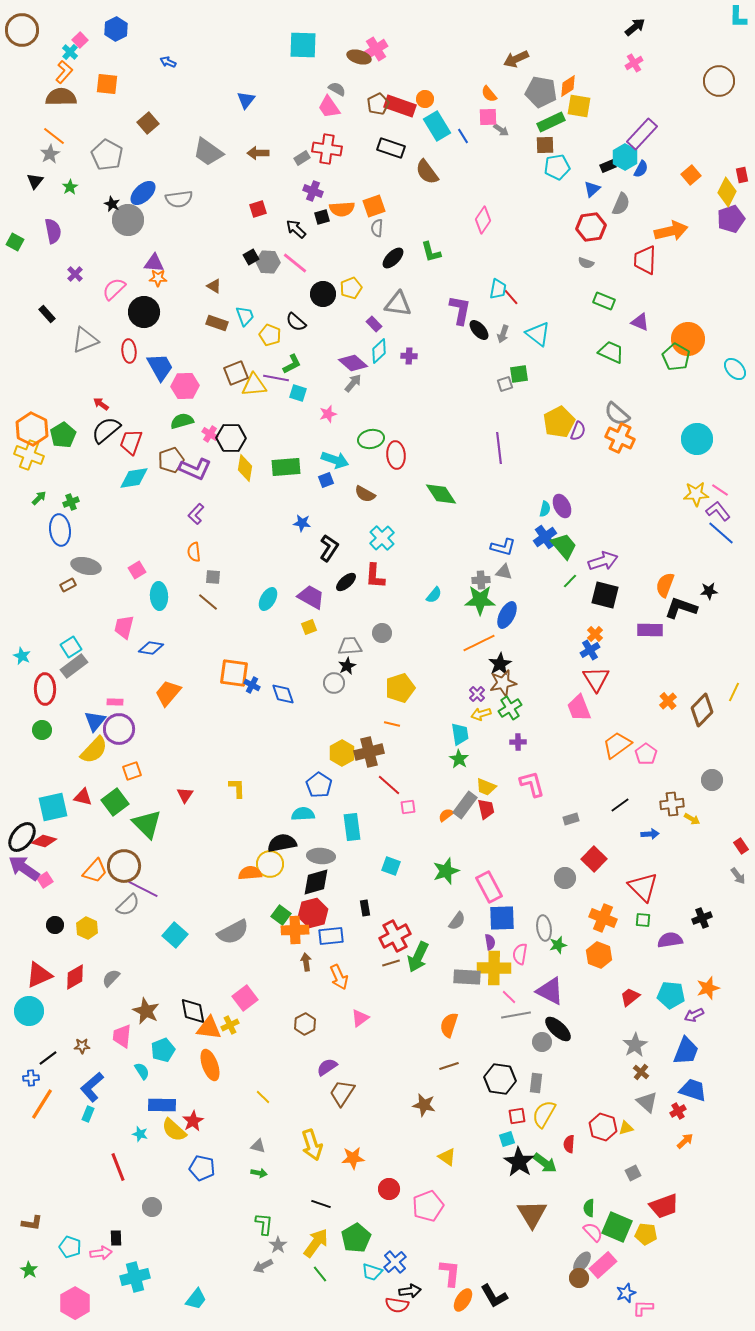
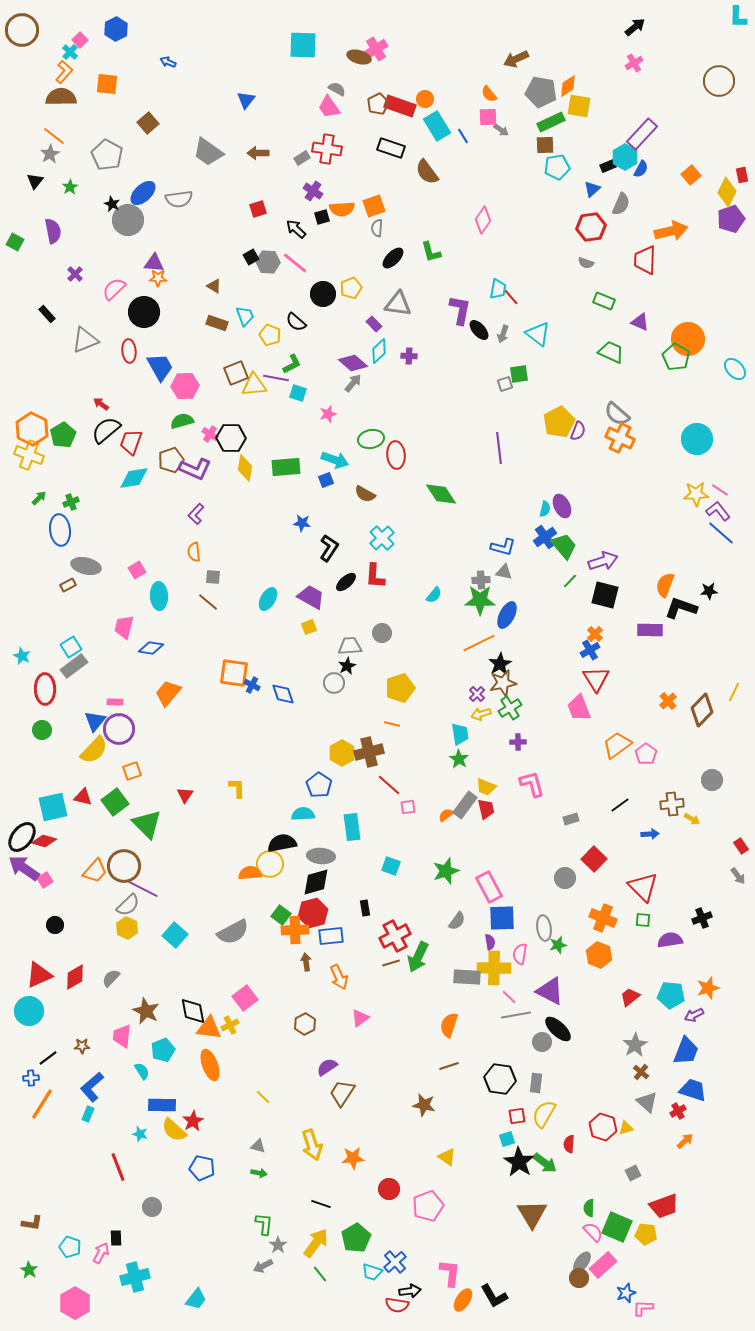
purple cross at (313, 191): rotated 12 degrees clockwise
yellow hexagon at (87, 928): moved 40 px right
pink arrow at (101, 1253): rotated 55 degrees counterclockwise
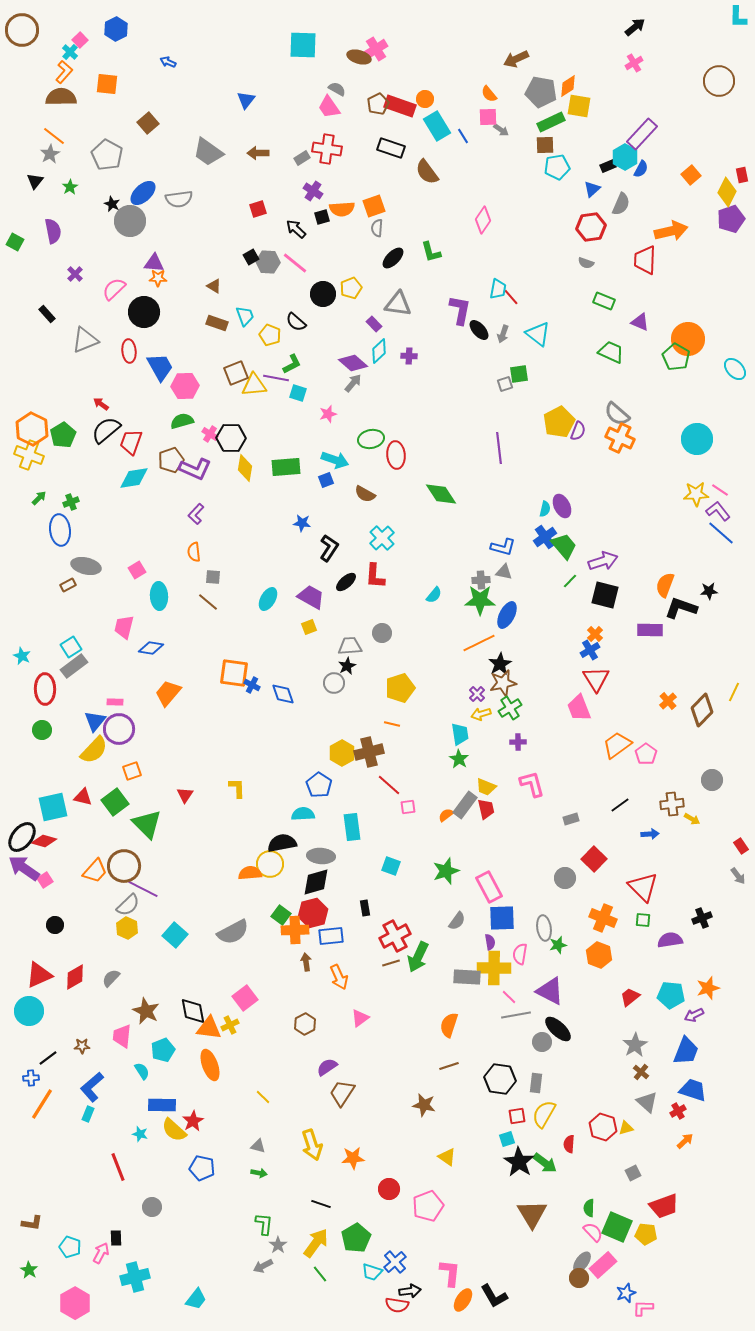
gray circle at (128, 220): moved 2 px right, 1 px down
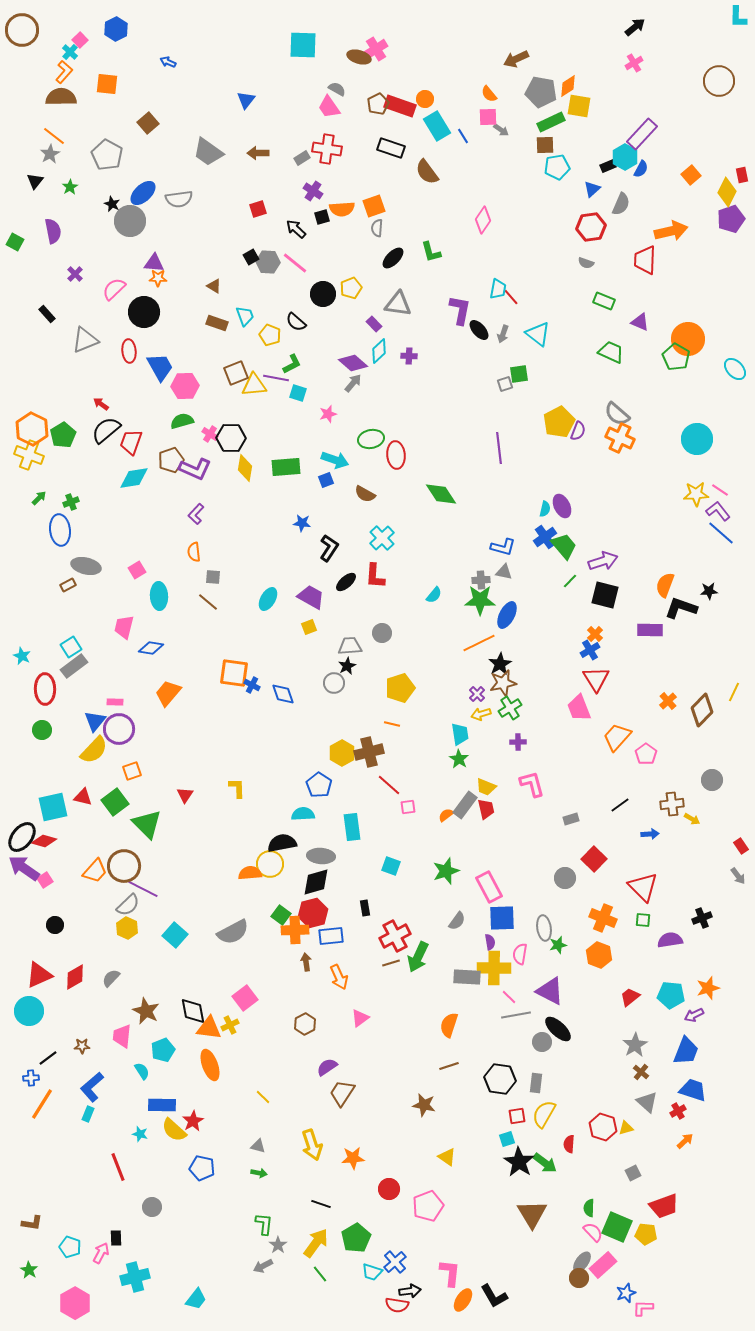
orange trapezoid at (617, 745): moved 8 px up; rotated 12 degrees counterclockwise
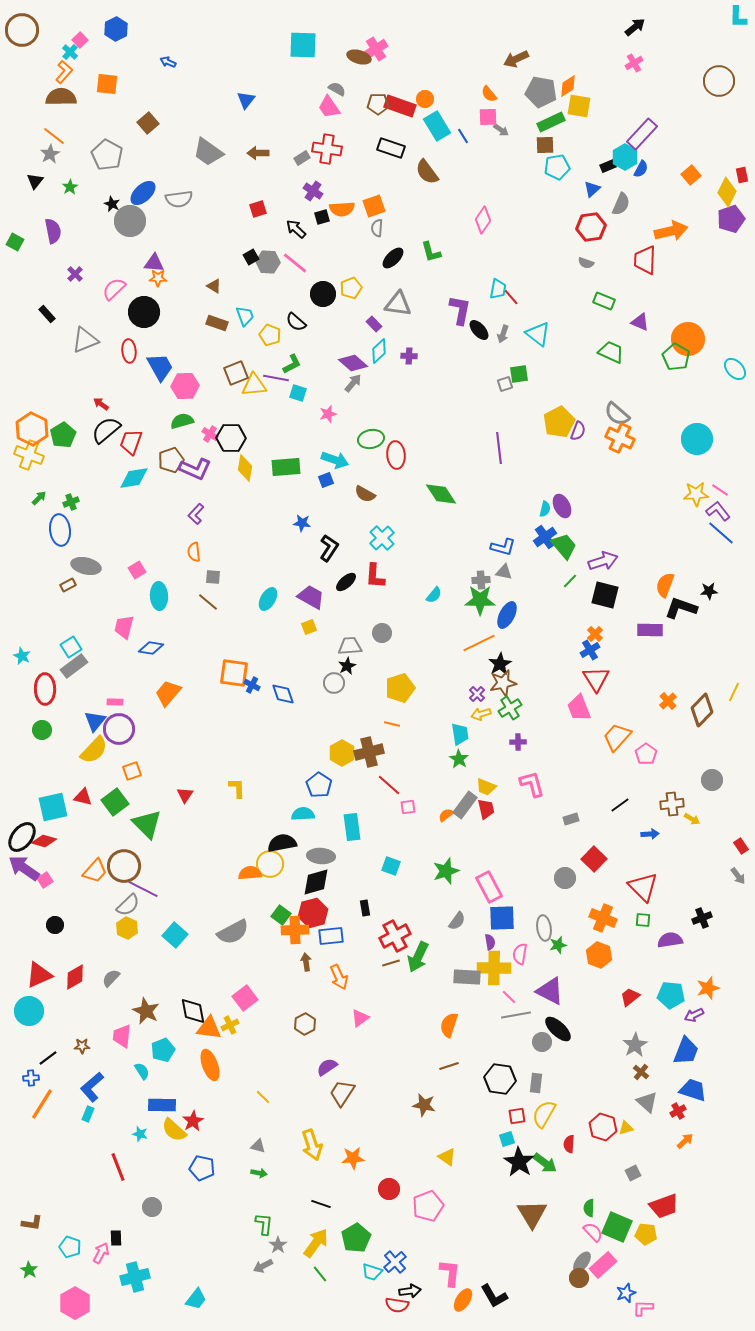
brown pentagon at (378, 104): rotated 25 degrees clockwise
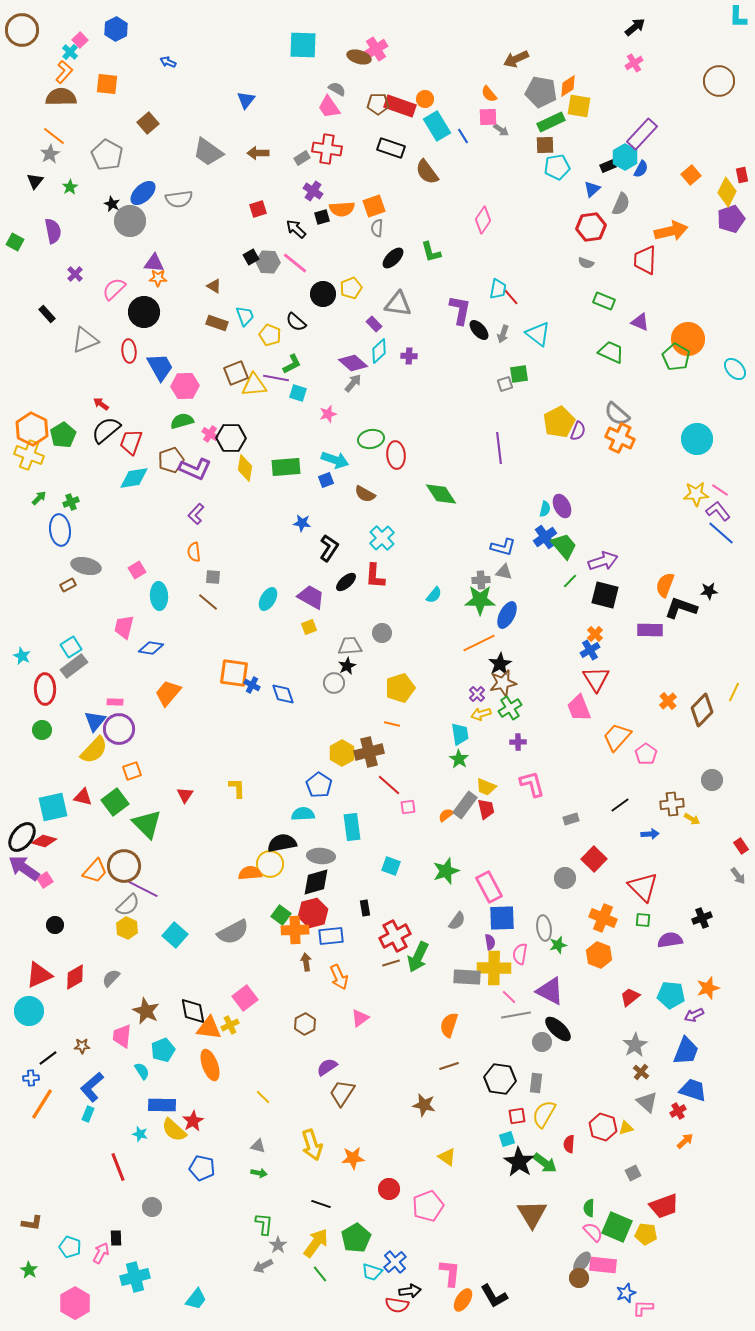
pink rectangle at (603, 1265): rotated 48 degrees clockwise
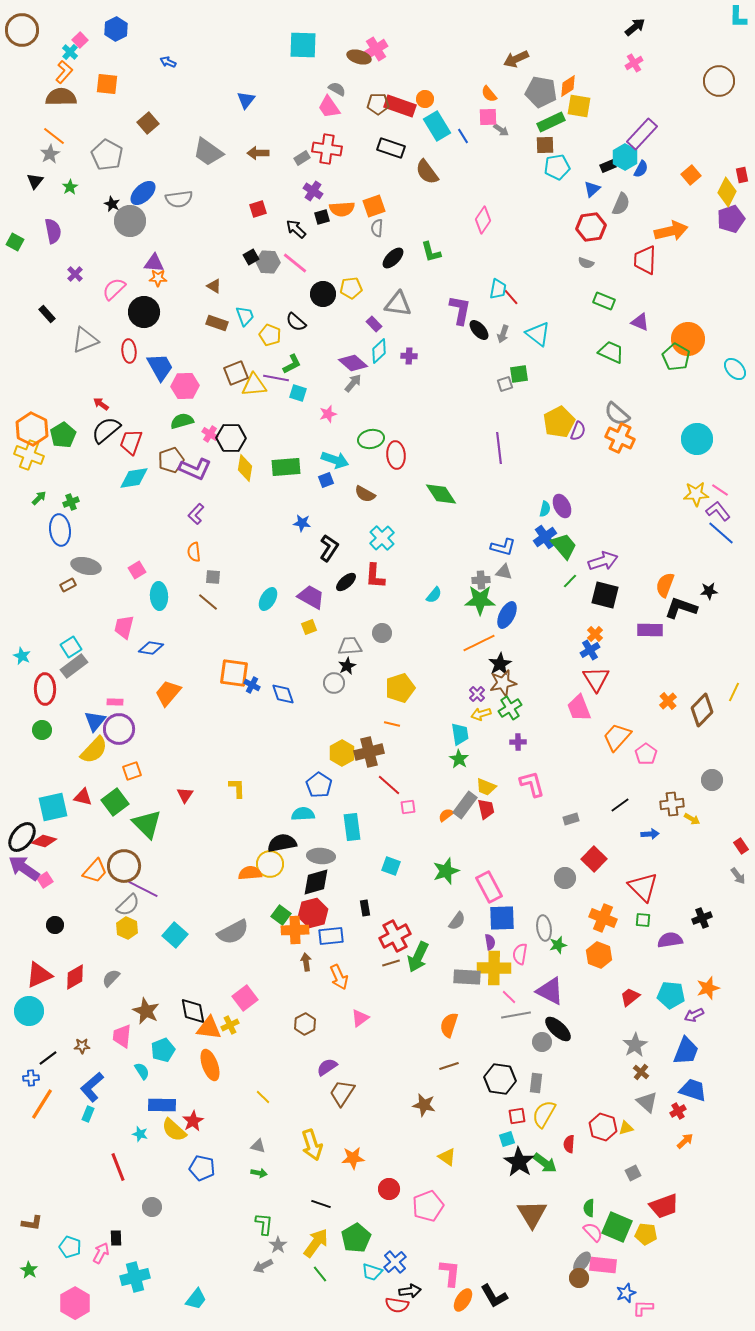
yellow pentagon at (351, 288): rotated 15 degrees clockwise
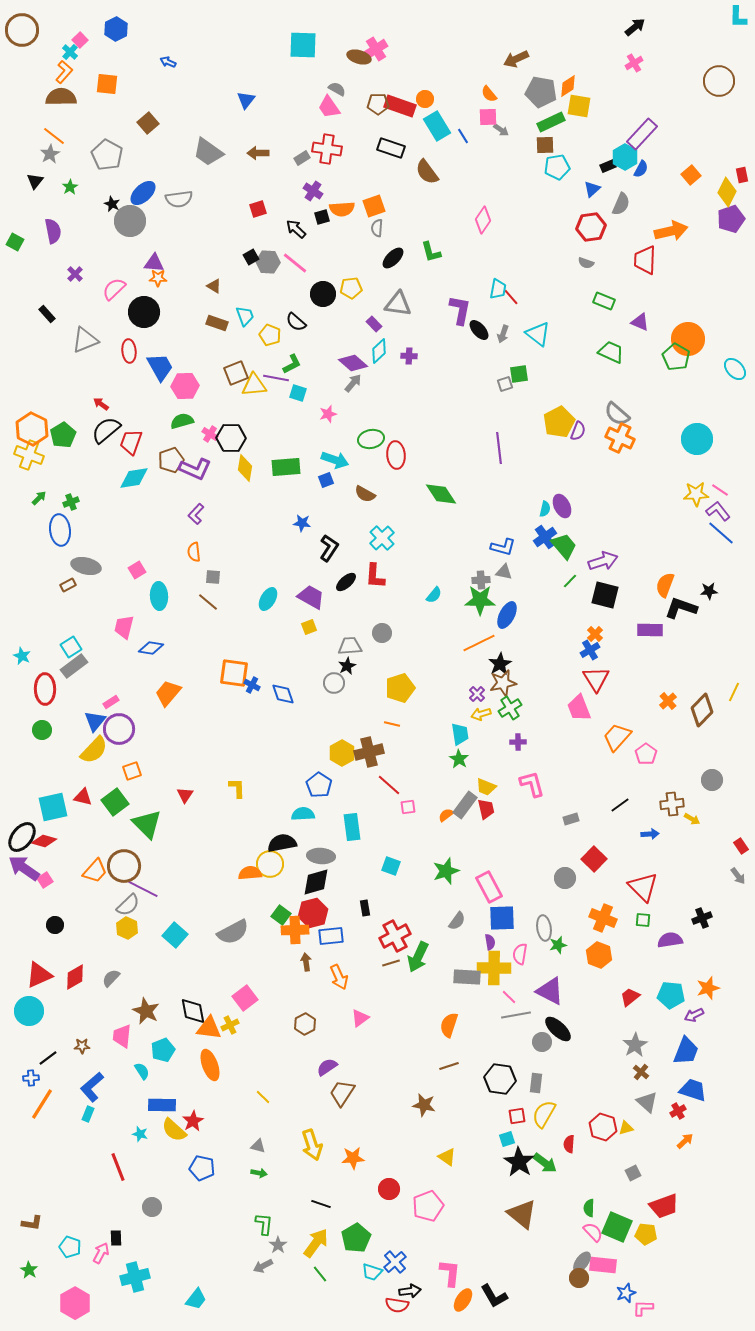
pink rectangle at (115, 702): moved 4 px left; rotated 35 degrees counterclockwise
brown triangle at (532, 1214): moved 10 px left; rotated 20 degrees counterclockwise
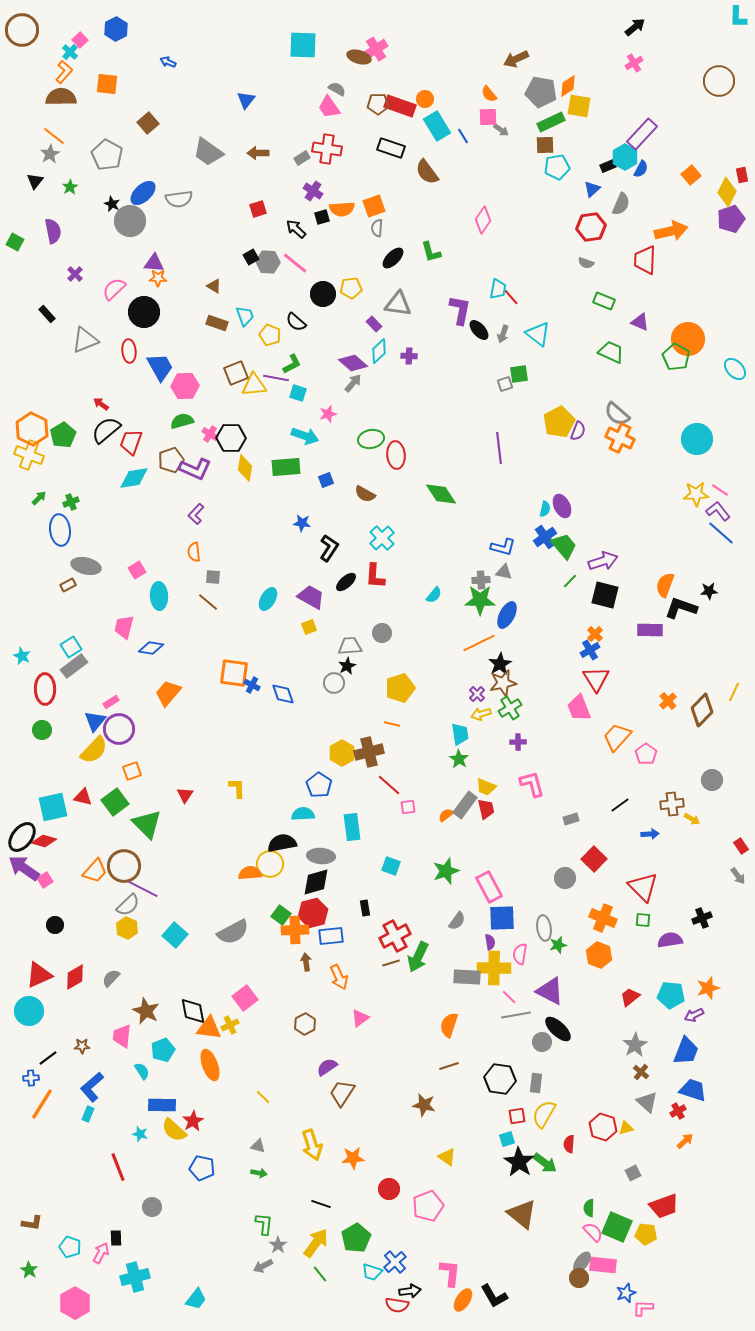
cyan arrow at (335, 460): moved 30 px left, 24 px up
